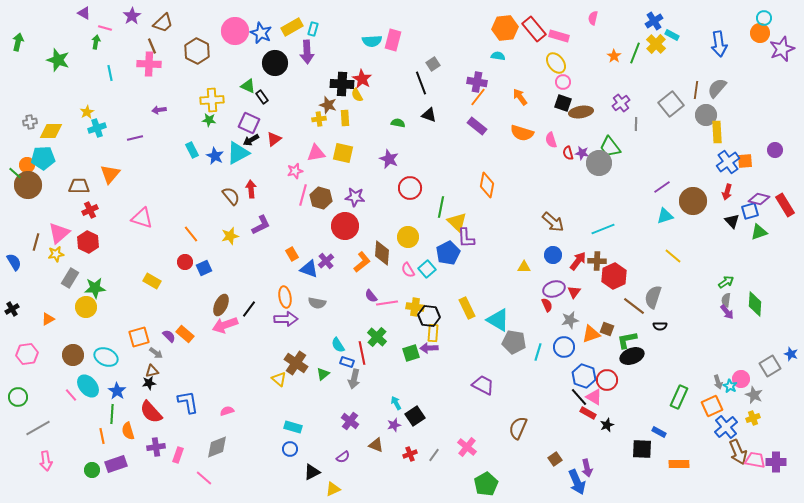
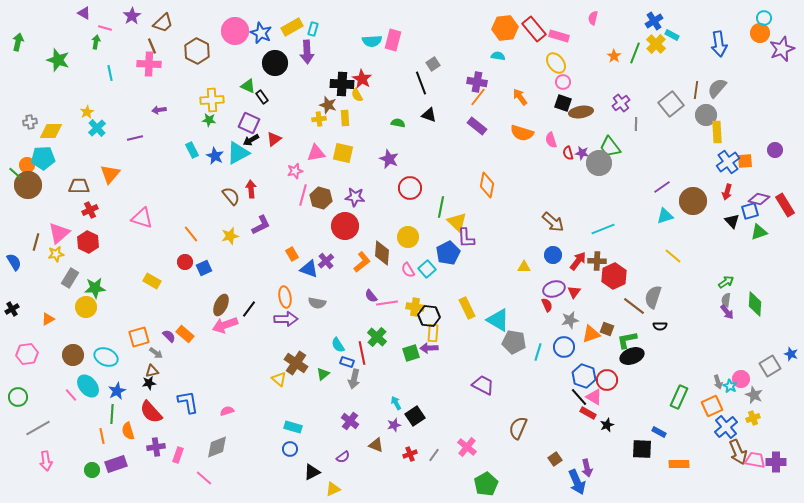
cyan cross at (97, 128): rotated 24 degrees counterclockwise
blue star at (117, 391): rotated 12 degrees clockwise
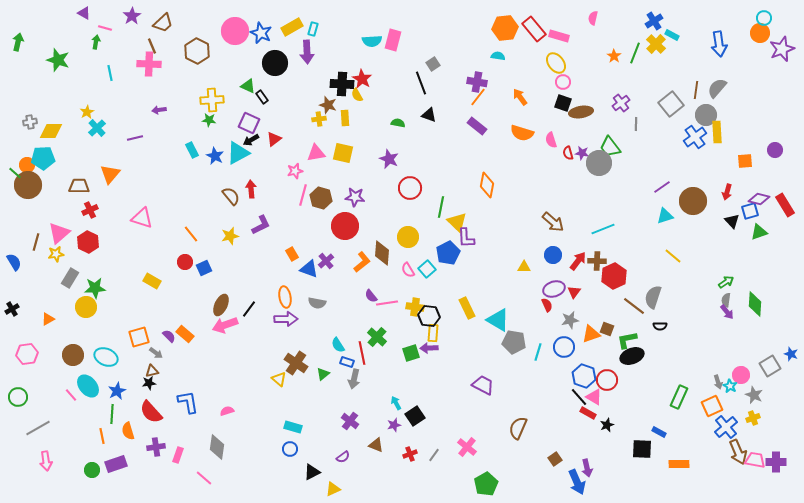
blue cross at (728, 162): moved 33 px left, 25 px up
pink circle at (741, 379): moved 4 px up
gray diamond at (217, 447): rotated 60 degrees counterclockwise
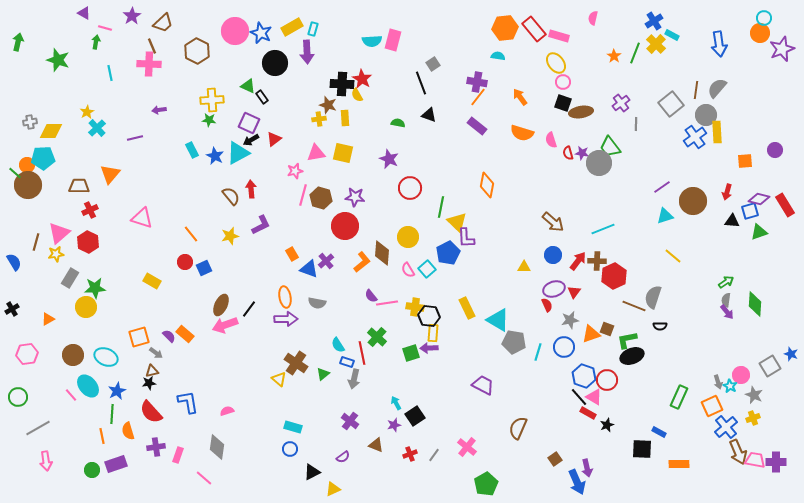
black triangle at (732, 221): rotated 42 degrees counterclockwise
brown line at (634, 306): rotated 15 degrees counterclockwise
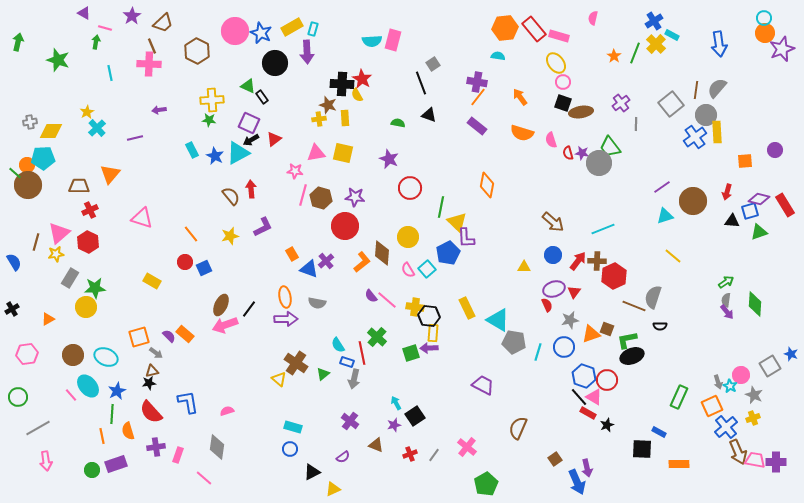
orange circle at (760, 33): moved 5 px right
pink star at (295, 171): rotated 21 degrees clockwise
purple L-shape at (261, 225): moved 2 px right, 2 px down
pink line at (387, 303): moved 3 px up; rotated 50 degrees clockwise
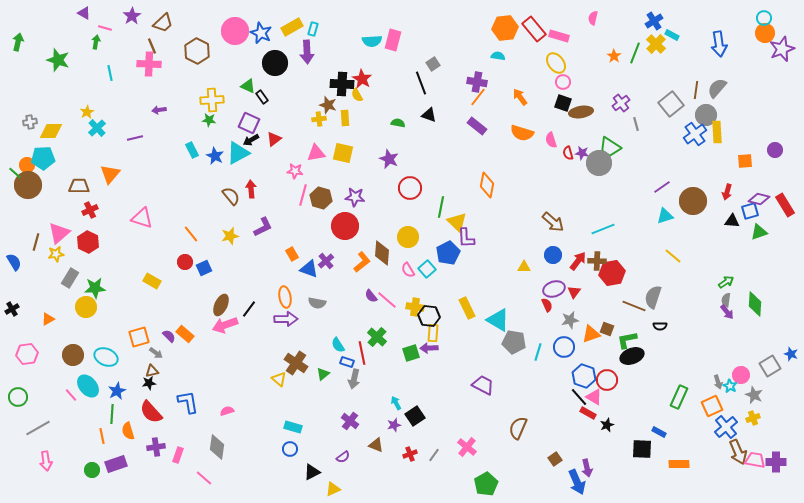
gray line at (636, 124): rotated 16 degrees counterclockwise
blue cross at (695, 137): moved 3 px up
green trapezoid at (610, 147): rotated 20 degrees counterclockwise
red hexagon at (614, 276): moved 2 px left, 3 px up; rotated 15 degrees clockwise
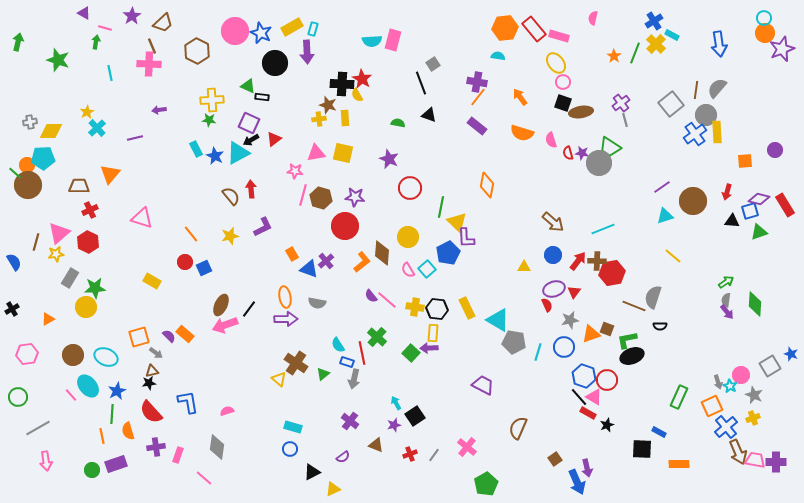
black rectangle at (262, 97): rotated 48 degrees counterclockwise
gray line at (636, 124): moved 11 px left, 4 px up
cyan rectangle at (192, 150): moved 4 px right, 1 px up
black hexagon at (429, 316): moved 8 px right, 7 px up
green square at (411, 353): rotated 30 degrees counterclockwise
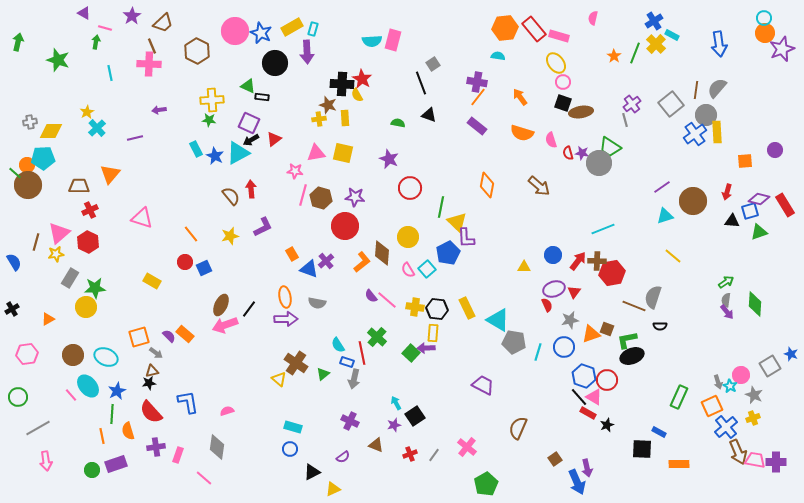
purple cross at (621, 103): moved 11 px right, 1 px down
brown arrow at (553, 222): moved 14 px left, 36 px up
purple arrow at (429, 348): moved 3 px left
purple cross at (350, 421): rotated 12 degrees counterclockwise
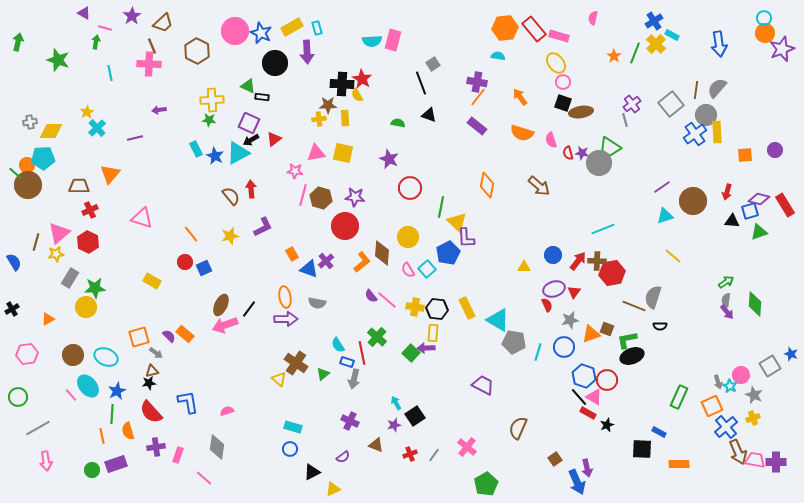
cyan rectangle at (313, 29): moved 4 px right, 1 px up; rotated 32 degrees counterclockwise
brown star at (328, 105): rotated 18 degrees counterclockwise
orange square at (745, 161): moved 6 px up
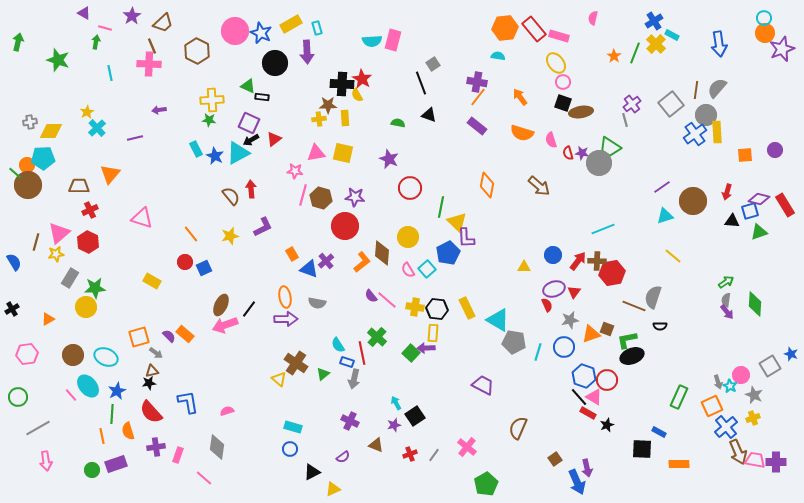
yellow rectangle at (292, 27): moved 1 px left, 3 px up
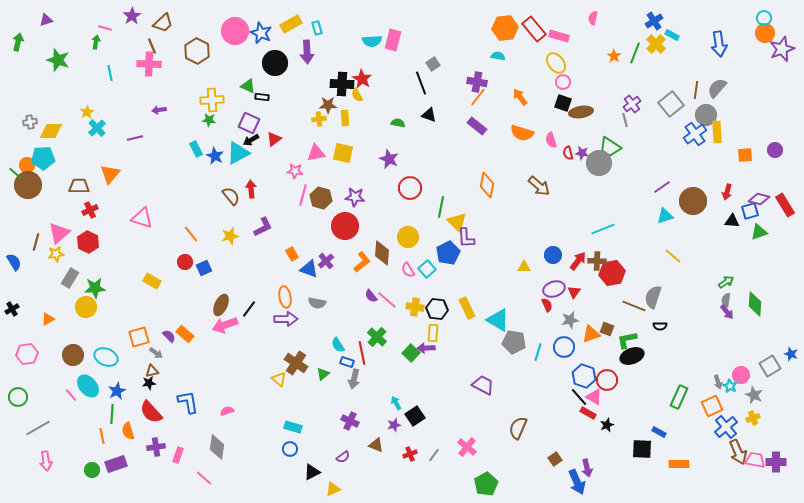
purple triangle at (84, 13): moved 38 px left, 7 px down; rotated 48 degrees counterclockwise
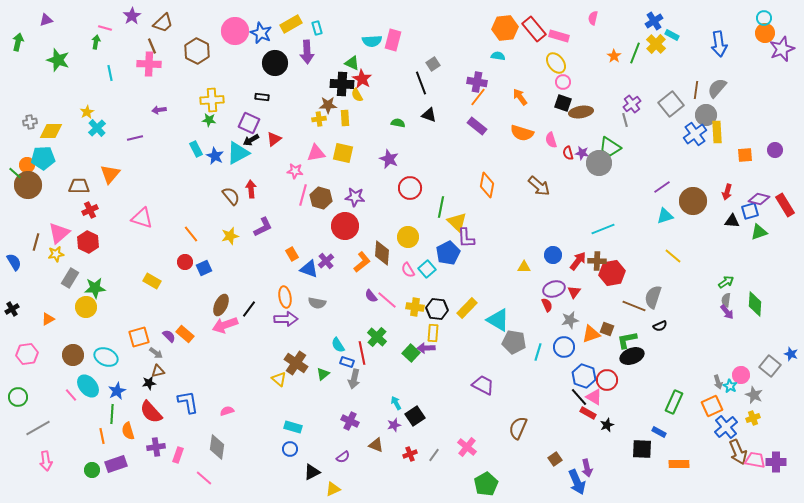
green triangle at (248, 86): moved 104 px right, 23 px up
yellow rectangle at (467, 308): rotated 70 degrees clockwise
black semicircle at (660, 326): rotated 24 degrees counterclockwise
gray square at (770, 366): rotated 20 degrees counterclockwise
brown triangle at (152, 371): moved 6 px right
green rectangle at (679, 397): moved 5 px left, 5 px down
